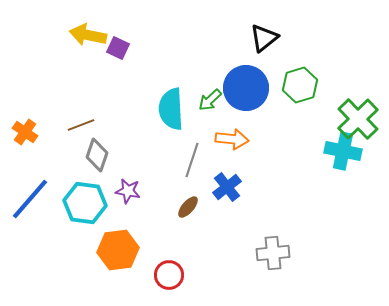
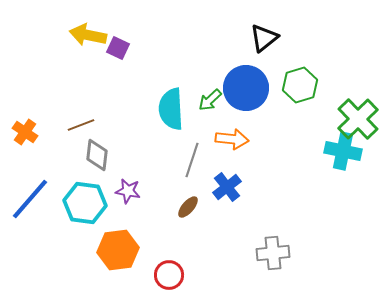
gray diamond: rotated 12 degrees counterclockwise
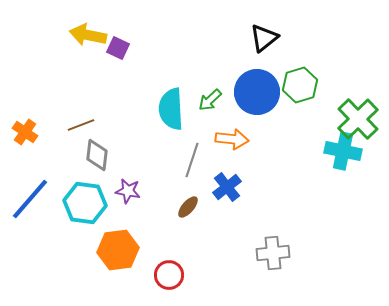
blue circle: moved 11 px right, 4 px down
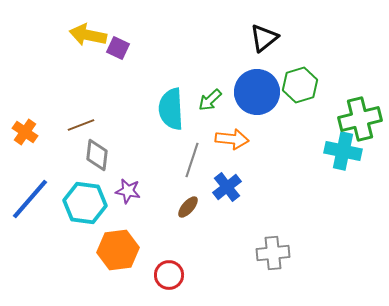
green cross: moved 2 px right; rotated 30 degrees clockwise
